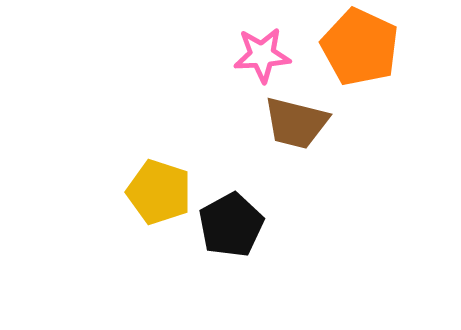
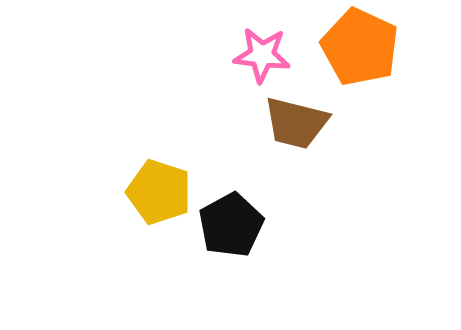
pink star: rotated 10 degrees clockwise
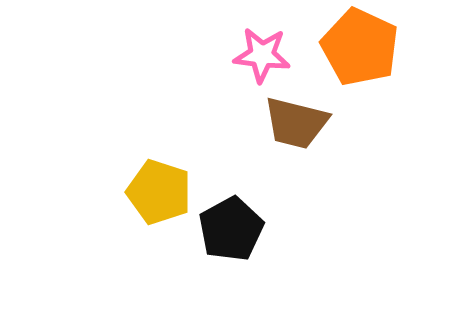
black pentagon: moved 4 px down
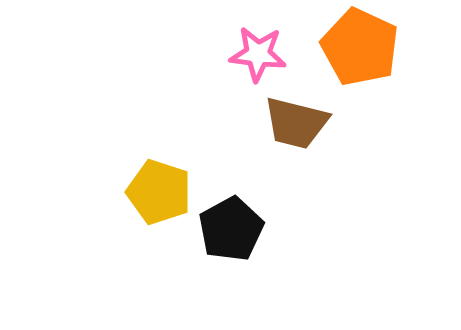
pink star: moved 4 px left, 1 px up
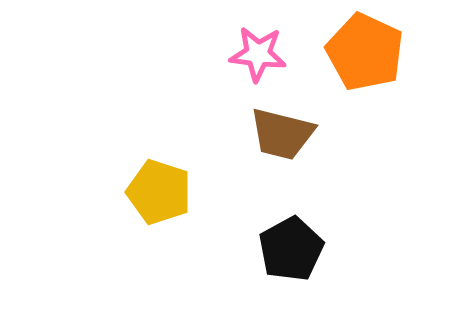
orange pentagon: moved 5 px right, 5 px down
brown trapezoid: moved 14 px left, 11 px down
black pentagon: moved 60 px right, 20 px down
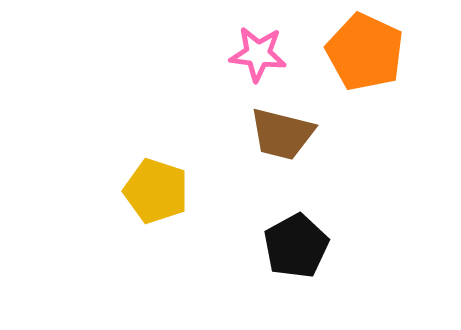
yellow pentagon: moved 3 px left, 1 px up
black pentagon: moved 5 px right, 3 px up
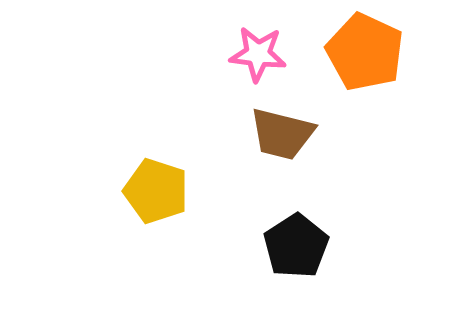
black pentagon: rotated 4 degrees counterclockwise
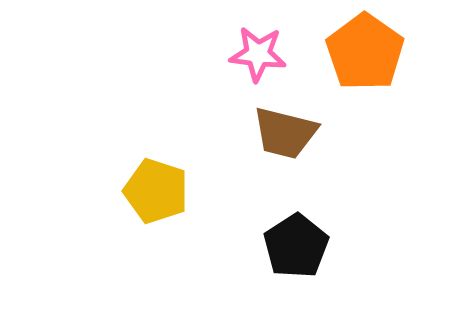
orange pentagon: rotated 10 degrees clockwise
brown trapezoid: moved 3 px right, 1 px up
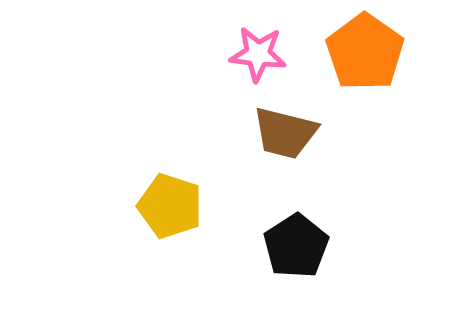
yellow pentagon: moved 14 px right, 15 px down
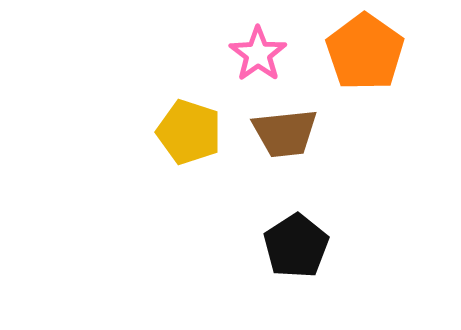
pink star: rotated 30 degrees clockwise
brown trapezoid: rotated 20 degrees counterclockwise
yellow pentagon: moved 19 px right, 74 px up
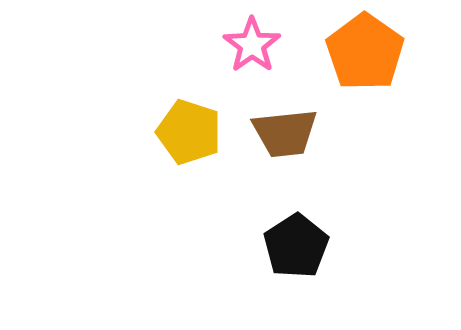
pink star: moved 6 px left, 9 px up
